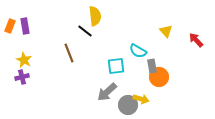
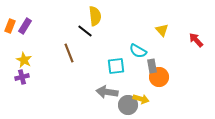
purple rectangle: rotated 42 degrees clockwise
yellow triangle: moved 4 px left, 1 px up
gray arrow: rotated 50 degrees clockwise
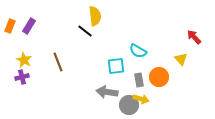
purple rectangle: moved 4 px right
yellow triangle: moved 19 px right, 29 px down
red arrow: moved 2 px left, 3 px up
brown line: moved 11 px left, 9 px down
gray rectangle: moved 13 px left, 14 px down
gray circle: moved 1 px right
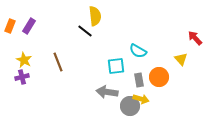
red arrow: moved 1 px right, 1 px down
gray circle: moved 1 px right, 1 px down
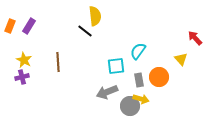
cyan semicircle: rotated 96 degrees clockwise
brown line: rotated 18 degrees clockwise
gray arrow: rotated 30 degrees counterclockwise
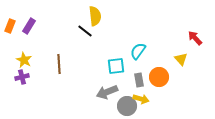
brown line: moved 1 px right, 2 px down
gray circle: moved 3 px left
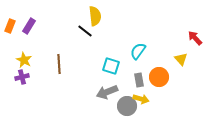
cyan square: moved 5 px left; rotated 24 degrees clockwise
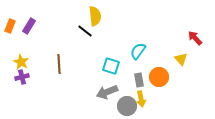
yellow star: moved 3 px left, 2 px down
yellow arrow: rotated 63 degrees clockwise
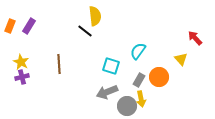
gray rectangle: rotated 40 degrees clockwise
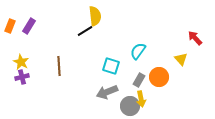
black line: rotated 70 degrees counterclockwise
brown line: moved 2 px down
gray circle: moved 3 px right
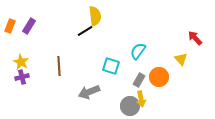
gray arrow: moved 18 px left
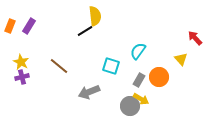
brown line: rotated 48 degrees counterclockwise
yellow arrow: rotated 49 degrees counterclockwise
